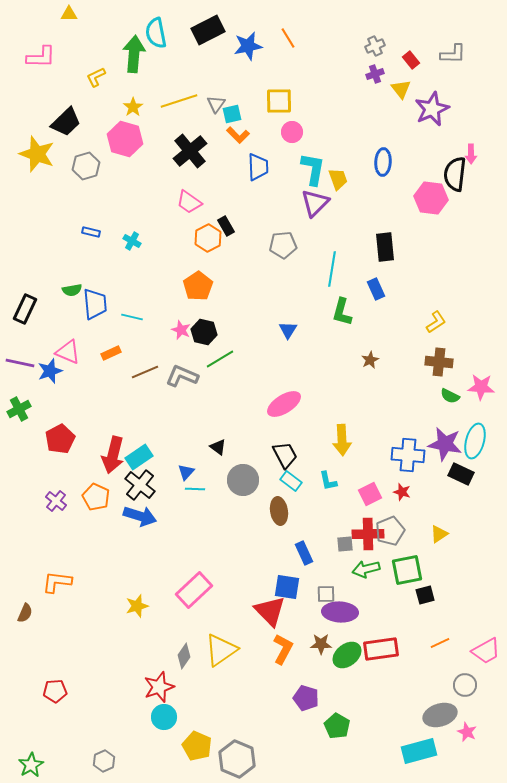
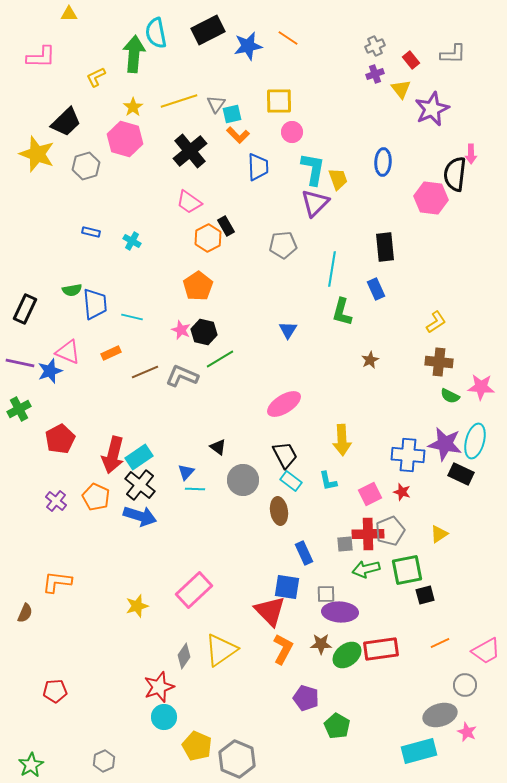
orange line at (288, 38): rotated 25 degrees counterclockwise
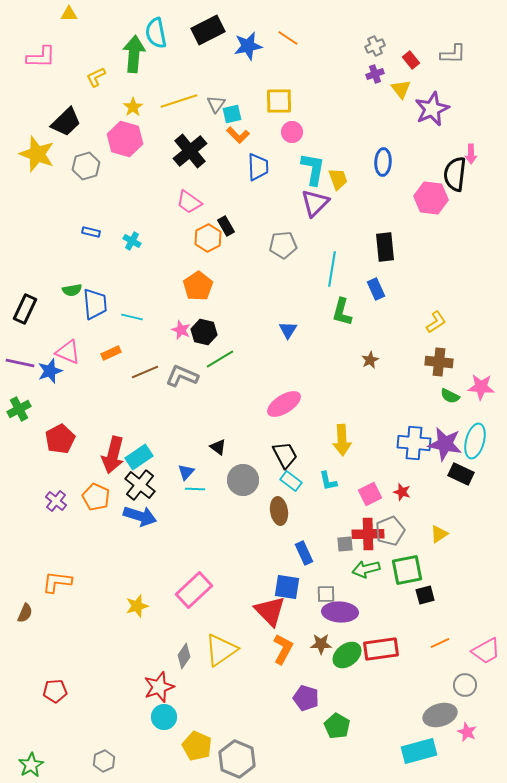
blue cross at (408, 455): moved 6 px right, 12 px up
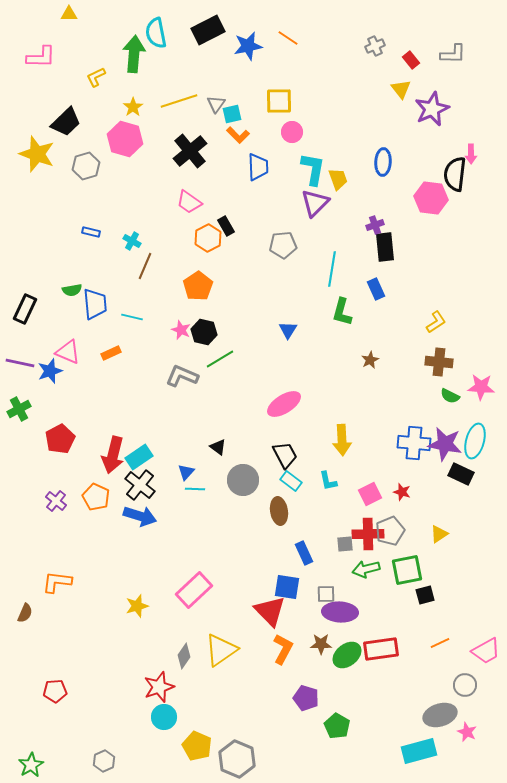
purple cross at (375, 74): moved 151 px down
brown line at (145, 372): moved 106 px up; rotated 44 degrees counterclockwise
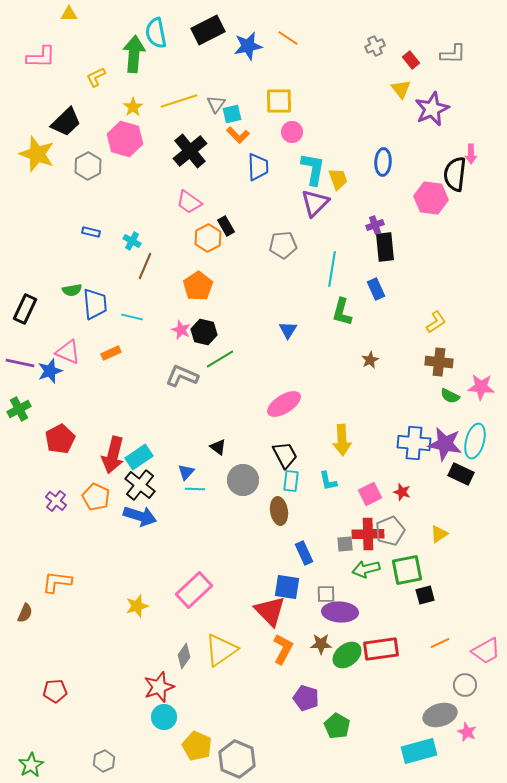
gray hexagon at (86, 166): moved 2 px right; rotated 12 degrees counterclockwise
cyan rectangle at (291, 481): rotated 60 degrees clockwise
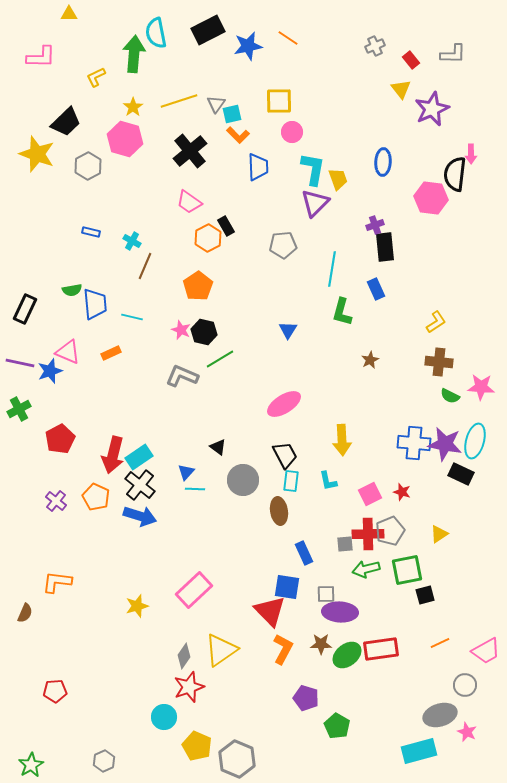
red star at (159, 687): moved 30 px right
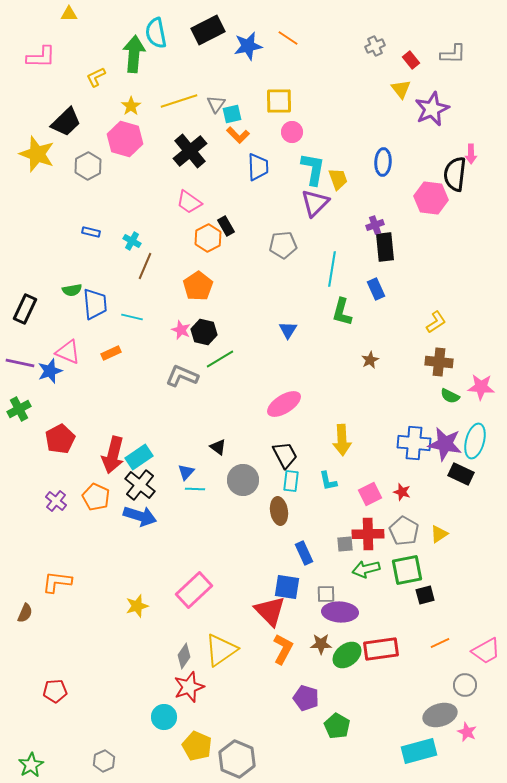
yellow star at (133, 107): moved 2 px left, 1 px up
gray pentagon at (390, 531): moved 14 px right; rotated 20 degrees counterclockwise
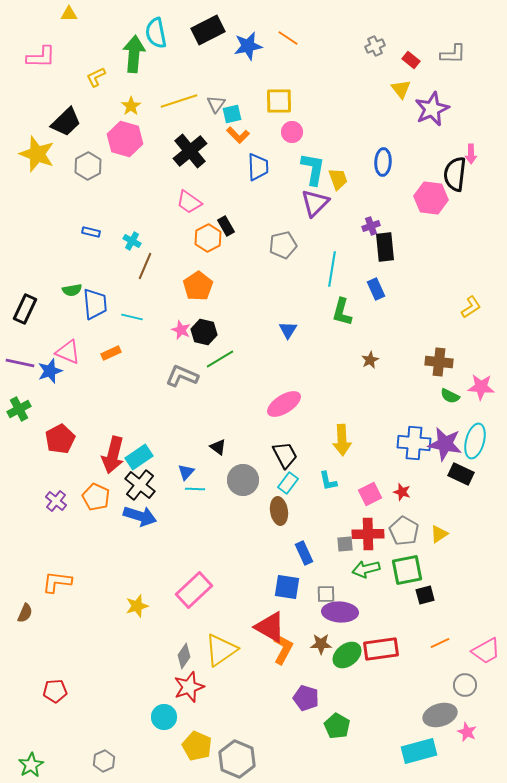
red rectangle at (411, 60): rotated 12 degrees counterclockwise
purple cross at (375, 225): moved 4 px left, 1 px down
gray pentagon at (283, 245): rotated 8 degrees counterclockwise
yellow L-shape at (436, 322): moved 35 px right, 15 px up
cyan rectangle at (291, 481): moved 3 px left, 2 px down; rotated 30 degrees clockwise
red triangle at (270, 611): moved 16 px down; rotated 16 degrees counterclockwise
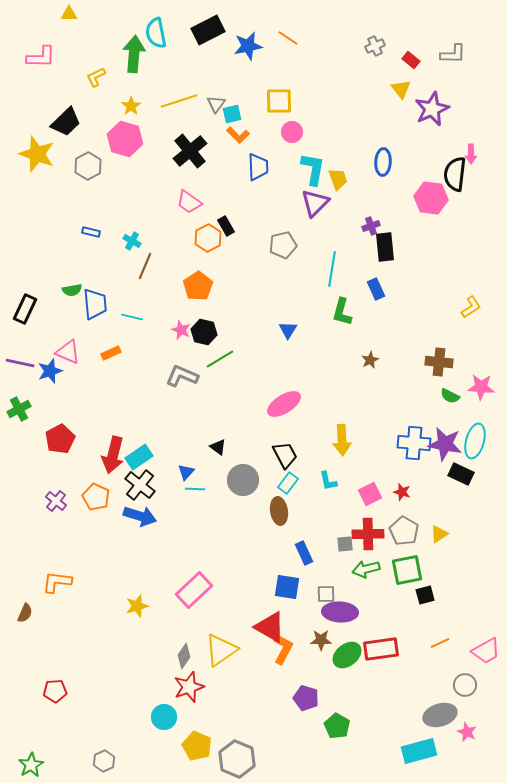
brown star at (321, 644): moved 4 px up
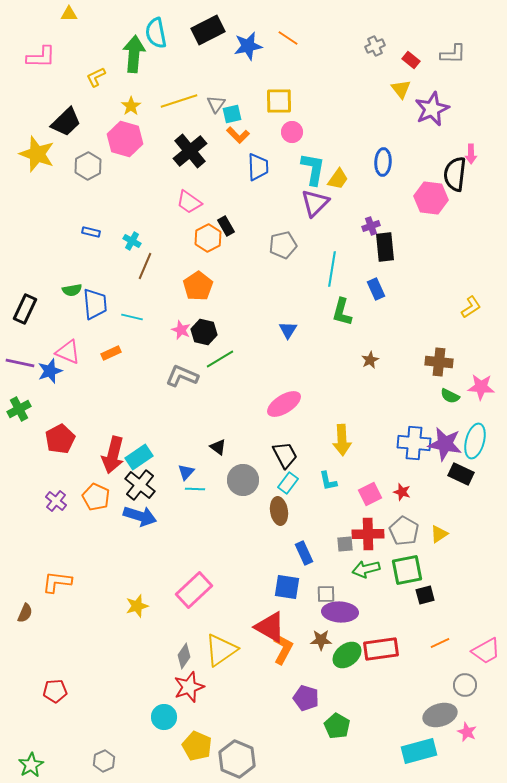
yellow trapezoid at (338, 179): rotated 55 degrees clockwise
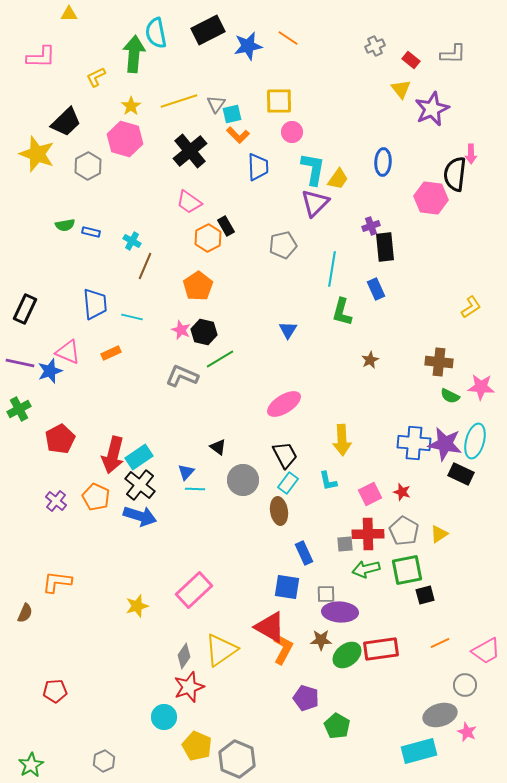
green semicircle at (72, 290): moved 7 px left, 65 px up
